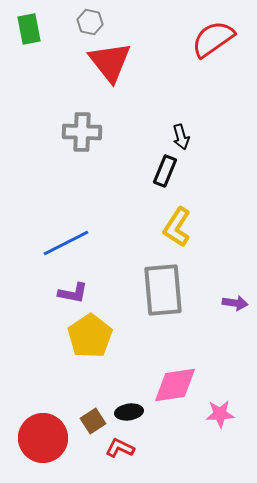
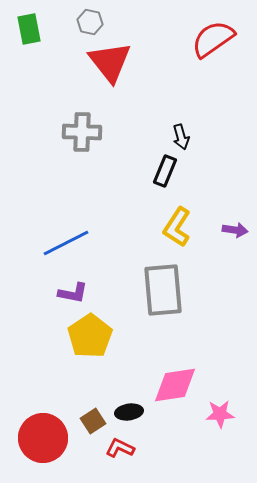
purple arrow: moved 73 px up
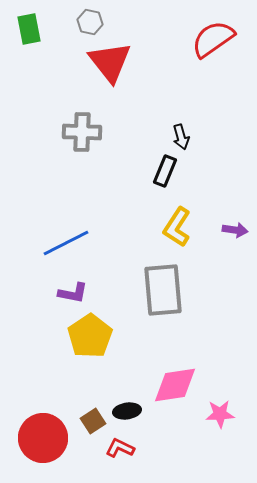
black ellipse: moved 2 px left, 1 px up
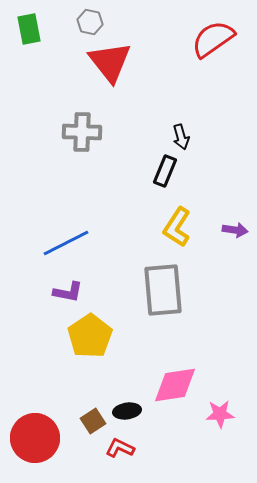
purple L-shape: moved 5 px left, 1 px up
red circle: moved 8 px left
